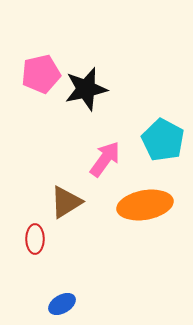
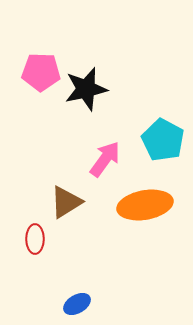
pink pentagon: moved 2 px up; rotated 15 degrees clockwise
blue ellipse: moved 15 px right
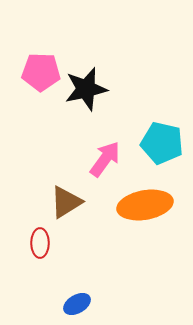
cyan pentagon: moved 1 px left, 3 px down; rotated 15 degrees counterclockwise
red ellipse: moved 5 px right, 4 px down
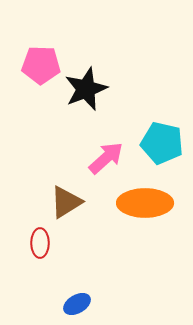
pink pentagon: moved 7 px up
black star: rotated 9 degrees counterclockwise
pink arrow: moved 1 px right, 1 px up; rotated 12 degrees clockwise
orange ellipse: moved 2 px up; rotated 10 degrees clockwise
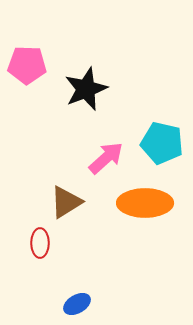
pink pentagon: moved 14 px left
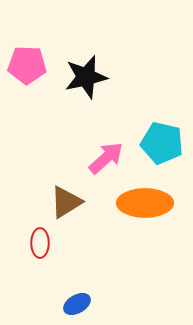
black star: moved 12 px up; rotated 9 degrees clockwise
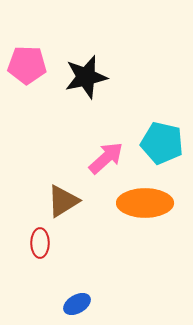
brown triangle: moved 3 px left, 1 px up
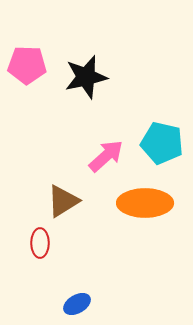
pink arrow: moved 2 px up
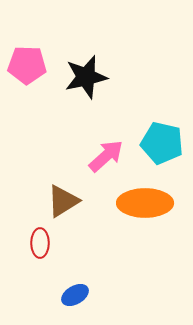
blue ellipse: moved 2 px left, 9 px up
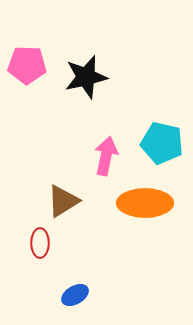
pink arrow: rotated 36 degrees counterclockwise
